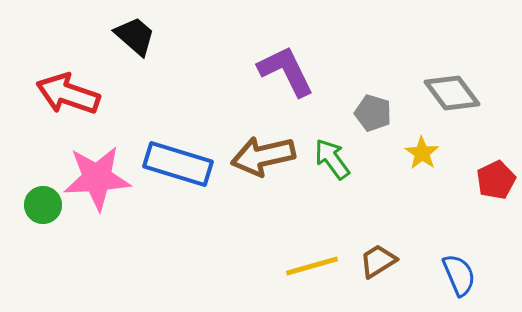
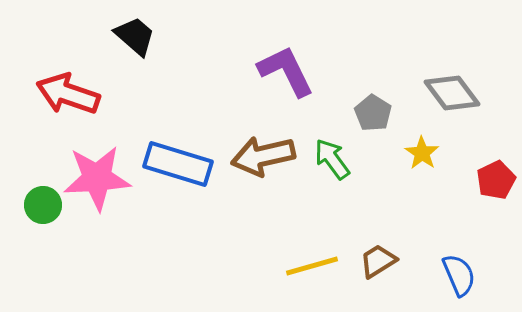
gray pentagon: rotated 15 degrees clockwise
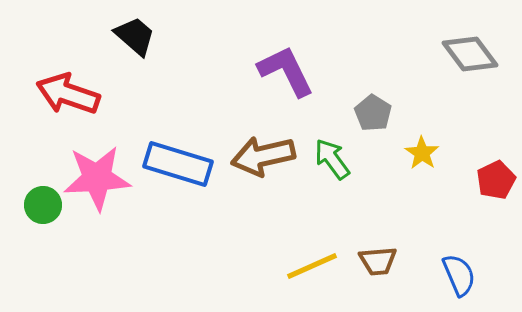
gray diamond: moved 18 px right, 39 px up
brown trapezoid: rotated 153 degrees counterclockwise
yellow line: rotated 8 degrees counterclockwise
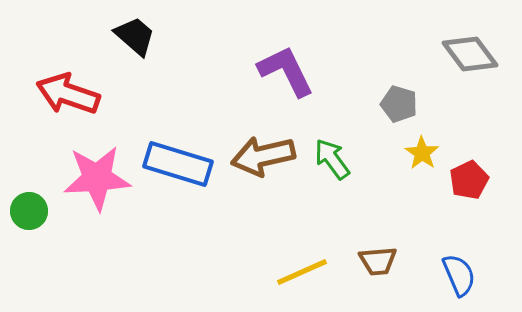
gray pentagon: moved 26 px right, 9 px up; rotated 15 degrees counterclockwise
red pentagon: moved 27 px left
green circle: moved 14 px left, 6 px down
yellow line: moved 10 px left, 6 px down
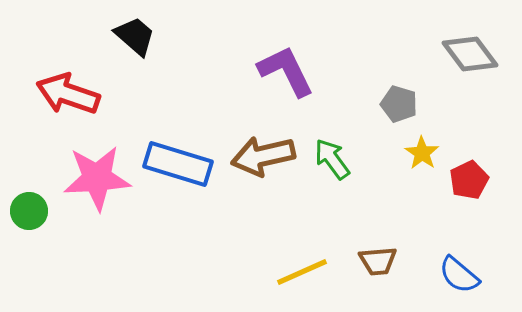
blue semicircle: rotated 153 degrees clockwise
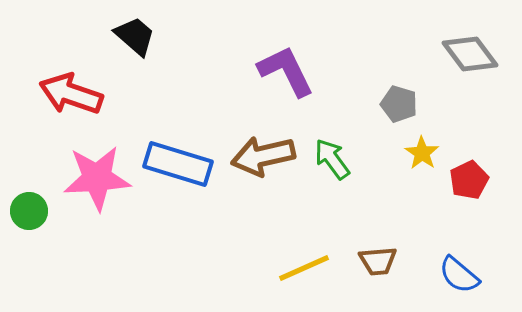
red arrow: moved 3 px right
yellow line: moved 2 px right, 4 px up
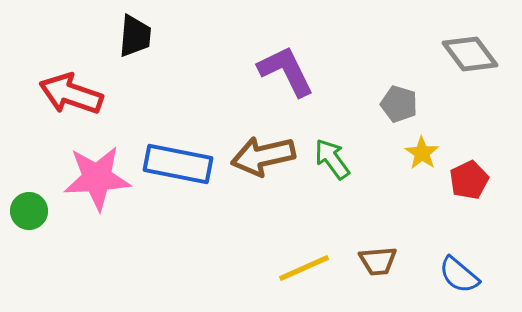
black trapezoid: rotated 54 degrees clockwise
blue rectangle: rotated 6 degrees counterclockwise
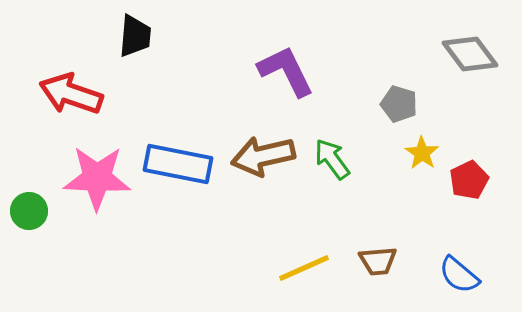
pink star: rotated 6 degrees clockwise
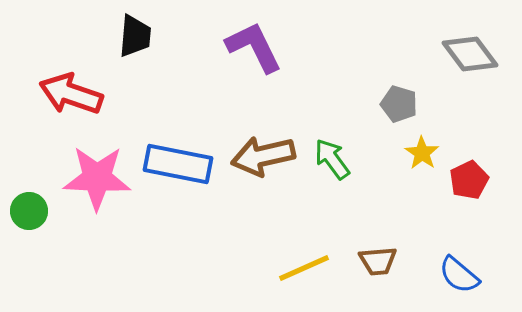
purple L-shape: moved 32 px left, 24 px up
